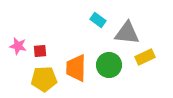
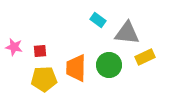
pink star: moved 4 px left, 1 px down
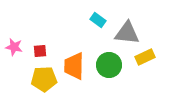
orange trapezoid: moved 2 px left, 2 px up
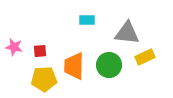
cyan rectangle: moved 11 px left; rotated 35 degrees counterclockwise
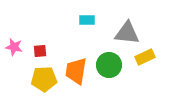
orange trapezoid: moved 2 px right, 5 px down; rotated 8 degrees clockwise
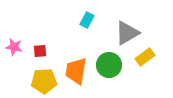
cyan rectangle: rotated 63 degrees counterclockwise
gray triangle: rotated 36 degrees counterclockwise
yellow rectangle: rotated 12 degrees counterclockwise
yellow pentagon: moved 2 px down
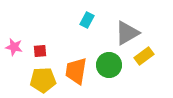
yellow rectangle: moved 1 px left, 1 px up
yellow pentagon: moved 1 px left, 1 px up
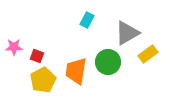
pink star: rotated 12 degrees counterclockwise
red square: moved 3 px left, 5 px down; rotated 24 degrees clockwise
yellow rectangle: moved 4 px right, 2 px up
green circle: moved 1 px left, 3 px up
yellow pentagon: rotated 25 degrees counterclockwise
